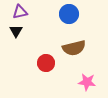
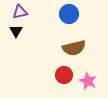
red circle: moved 18 px right, 12 px down
pink star: moved 1 px right, 1 px up; rotated 18 degrees clockwise
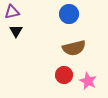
purple triangle: moved 8 px left
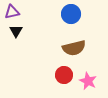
blue circle: moved 2 px right
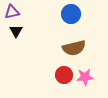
pink star: moved 3 px left, 4 px up; rotated 30 degrees counterclockwise
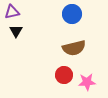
blue circle: moved 1 px right
pink star: moved 2 px right, 5 px down
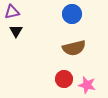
red circle: moved 4 px down
pink star: moved 3 px down; rotated 18 degrees clockwise
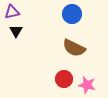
brown semicircle: rotated 40 degrees clockwise
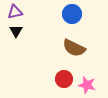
purple triangle: moved 3 px right
